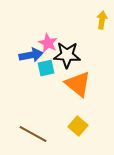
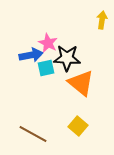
black star: moved 3 px down
orange triangle: moved 3 px right, 1 px up
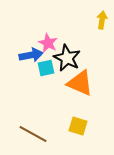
black star: rotated 24 degrees clockwise
orange triangle: moved 1 px left; rotated 16 degrees counterclockwise
yellow square: rotated 24 degrees counterclockwise
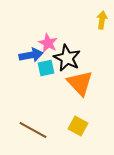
orange triangle: rotated 24 degrees clockwise
yellow square: rotated 12 degrees clockwise
brown line: moved 4 px up
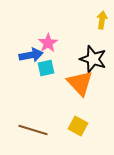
pink star: rotated 12 degrees clockwise
black star: moved 26 px right, 1 px down; rotated 8 degrees counterclockwise
brown line: rotated 12 degrees counterclockwise
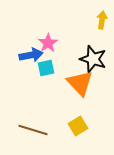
yellow square: rotated 30 degrees clockwise
